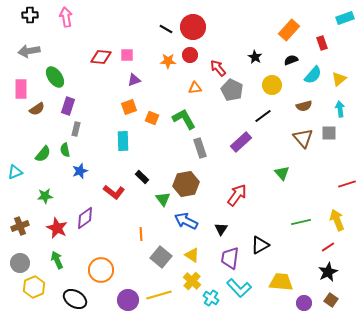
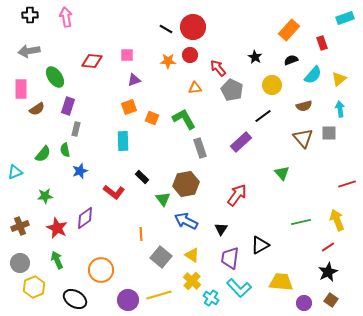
red diamond at (101, 57): moved 9 px left, 4 px down
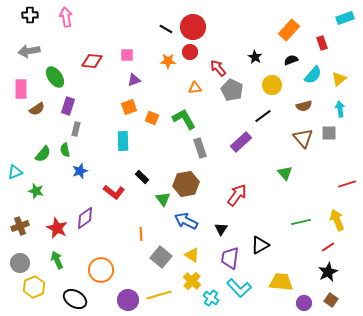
red circle at (190, 55): moved 3 px up
green triangle at (282, 173): moved 3 px right
green star at (45, 196): moved 9 px left, 5 px up; rotated 21 degrees clockwise
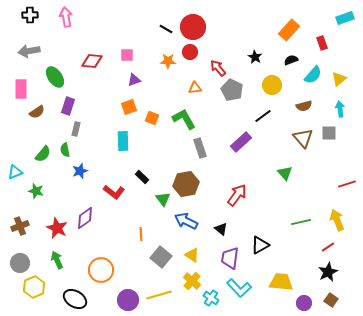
brown semicircle at (37, 109): moved 3 px down
black triangle at (221, 229): rotated 24 degrees counterclockwise
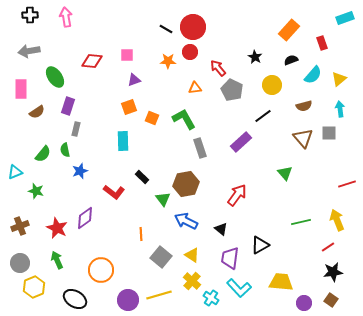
black star at (328, 272): moved 5 px right; rotated 18 degrees clockwise
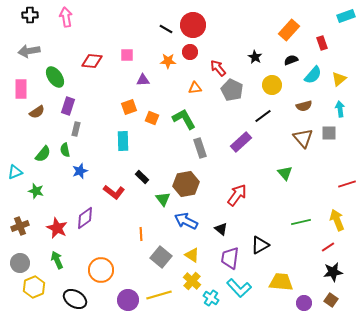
cyan rectangle at (345, 18): moved 1 px right, 2 px up
red circle at (193, 27): moved 2 px up
purple triangle at (134, 80): moved 9 px right; rotated 16 degrees clockwise
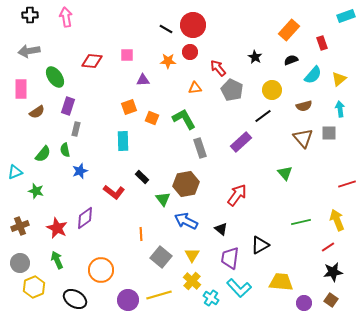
yellow circle at (272, 85): moved 5 px down
yellow triangle at (192, 255): rotated 28 degrees clockwise
